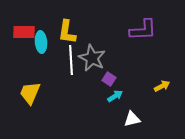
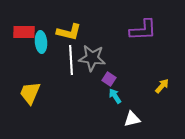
yellow L-shape: moved 2 px right; rotated 85 degrees counterclockwise
gray star: rotated 20 degrees counterclockwise
yellow arrow: rotated 21 degrees counterclockwise
cyan arrow: rotated 91 degrees counterclockwise
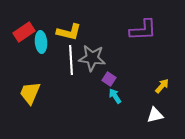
red rectangle: rotated 35 degrees counterclockwise
white triangle: moved 23 px right, 4 px up
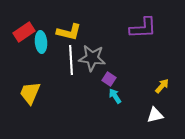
purple L-shape: moved 2 px up
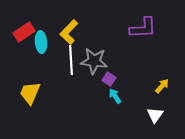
yellow L-shape: rotated 120 degrees clockwise
gray star: moved 2 px right, 3 px down
white triangle: rotated 42 degrees counterclockwise
